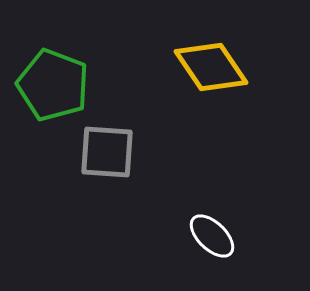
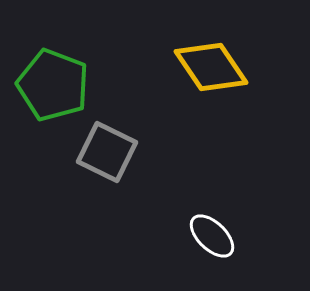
gray square: rotated 22 degrees clockwise
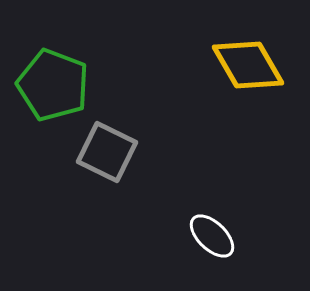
yellow diamond: moved 37 px right, 2 px up; rotated 4 degrees clockwise
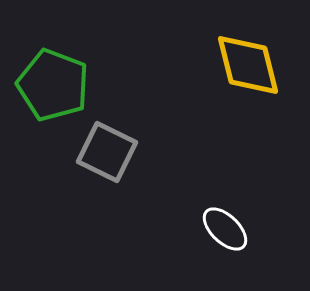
yellow diamond: rotated 16 degrees clockwise
white ellipse: moved 13 px right, 7 px up
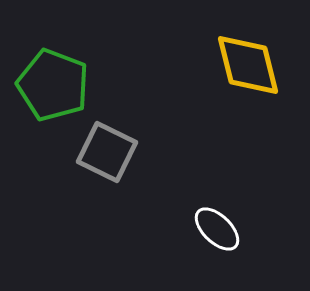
white ellipse: moved 8 px left
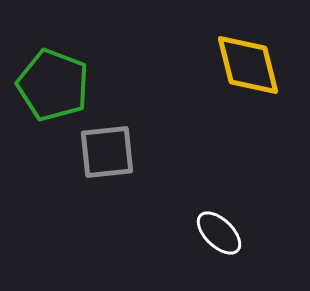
gray square: rotated 32 degrees counterclockwise
white ellipse: moved 2 px right, 4 px down
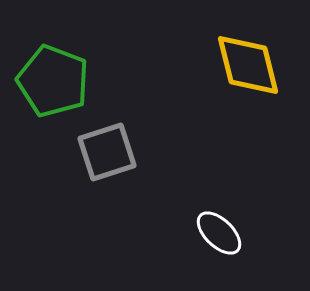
green pentagon: moved 4 px up
gray square: rotated 12 degrees counterclockwise
